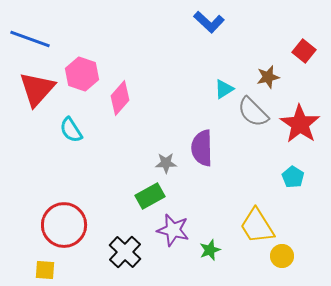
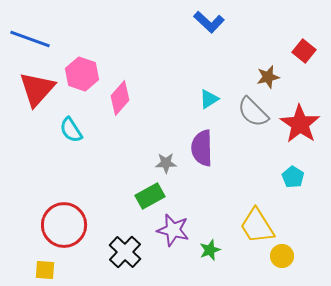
cyan triangle: moved 15 px left, 10 px down
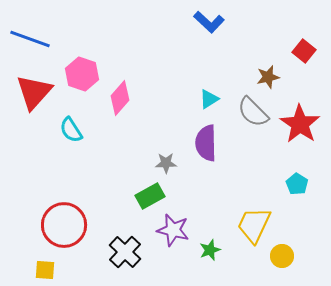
red triangle: moved 3 px left, 3 px down
purple semicircle: moved 4 px right, 5 px up
cyan pentagon: moved 4 px right, 7 px down
yellow trapezoid: moved 3 px left, 1 px up; rotated 57 degrees clockwise
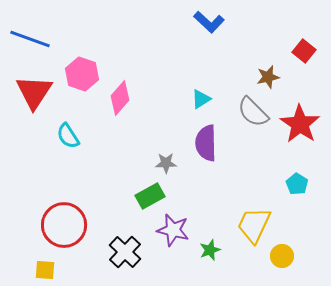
red triangle: rotated 9 degrees counterclockwise
cyan triangle: moved 8 px left
cyan semicircle: moved 3 px left, 6 px down
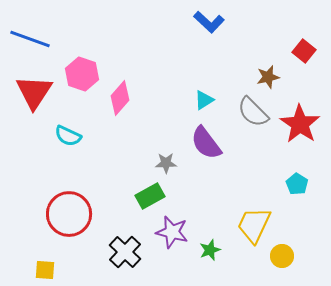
cyan triangle: moved 3 px right, 1 px down
cyan semicircle: rotated 32 degrees counterclockwise
purple semicircle: rotated 36 degrees counterclockwise
red circle: moved 5 px right, 11 px up
purple star: moved 1 px left, 2 px down
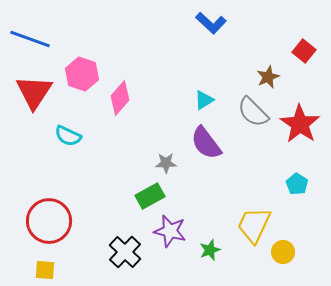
blue L-shape: moved 2 px right, 1 px down
brown star: rotated 10 degrees counterclockwise
red circle: moved 20 px left, 7 px down
purple star: moved 2 px left, 1 px up
yellow circle: moved 1 px right, 4 px up
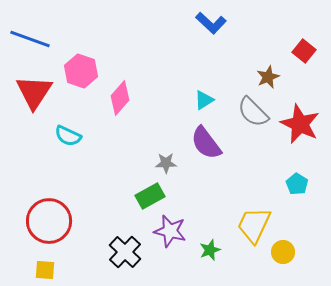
pink hexagon: moved 1 px left, 3 px up
red star: rotated 9 degrees counterclockwise
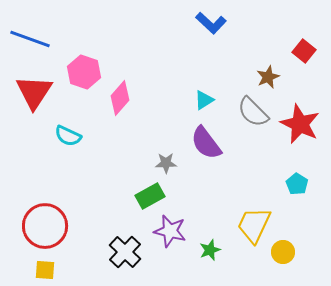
pink hexagon: moved 3 px right, 1 px down
red circle: moved 4 px left, 5 px down
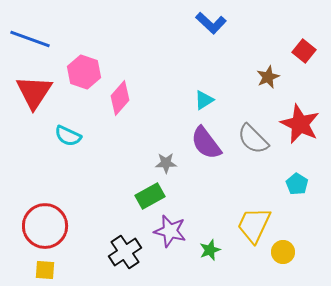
gray semicircle: moved 27 px down
black cross: rotated 12 degrees clockwise
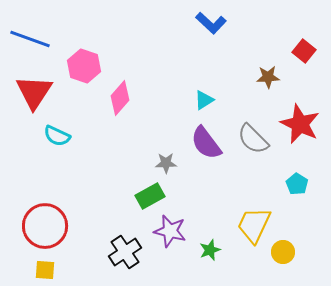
pink hexagon: moved 6 px up
brown star: rotated 20 degrees clockwise
cyan semicircle: moved 11 px left
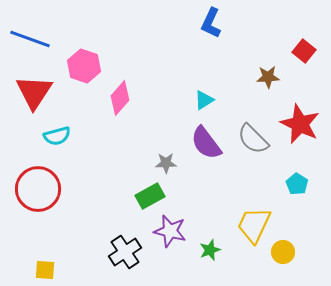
blue L-shape: rotated 72 degrees clockwise
cyan semicircle: rotated 40 degrees counterclockwise
red circle: moved 7 px left, 37 px up
